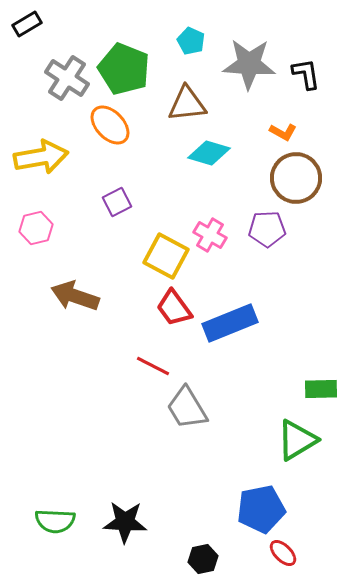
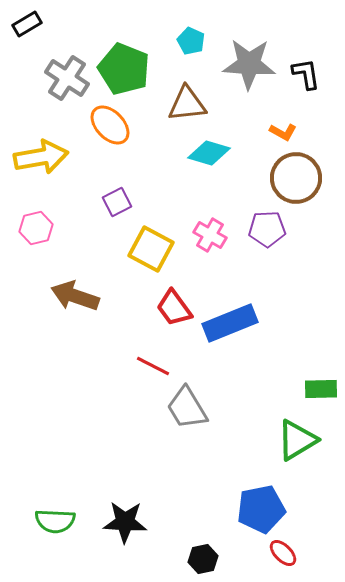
yellow square: moved 15 px left, 7 px up
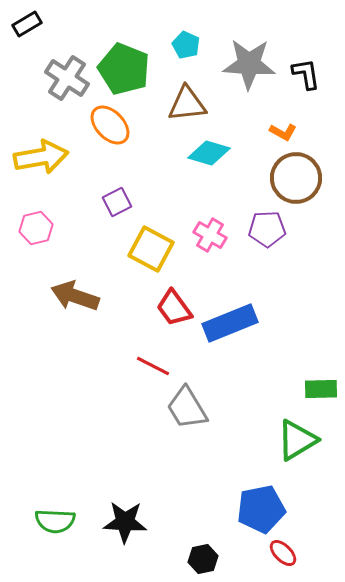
cyan pentagon: moved 5 px left, 4 px down
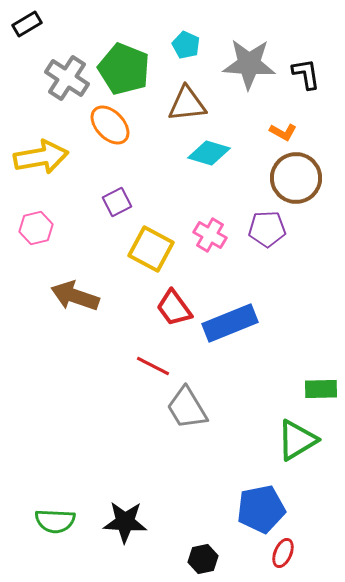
red ellipse: rotated 68 degrees clockwise
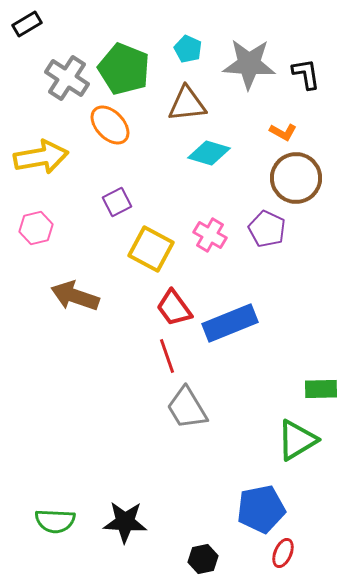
cyan pentagon: moved 2 px right, 4 px down
purple pentagon: rotated 27 degrees clockwise
red line: moved 14 px right, 10 px up; rotated 44 degrees clockwise
